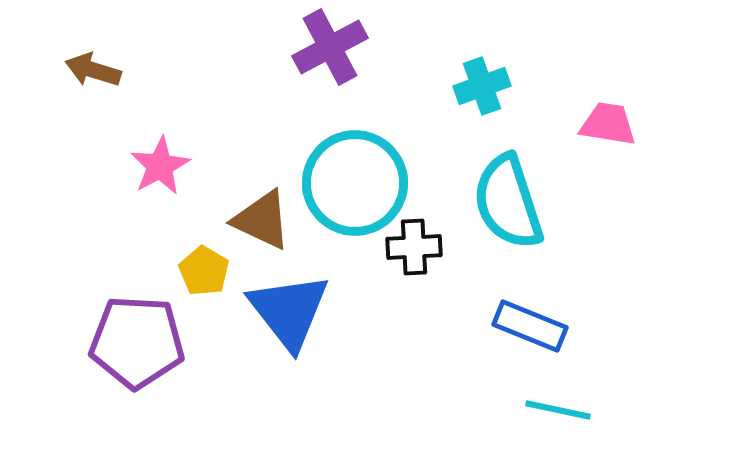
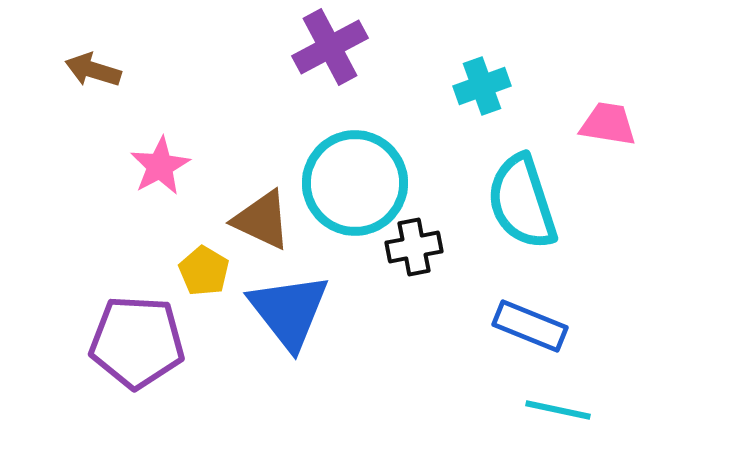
cyan semicircle: moved 14 px right
black cross: rotated 8 degrees counterclockwise
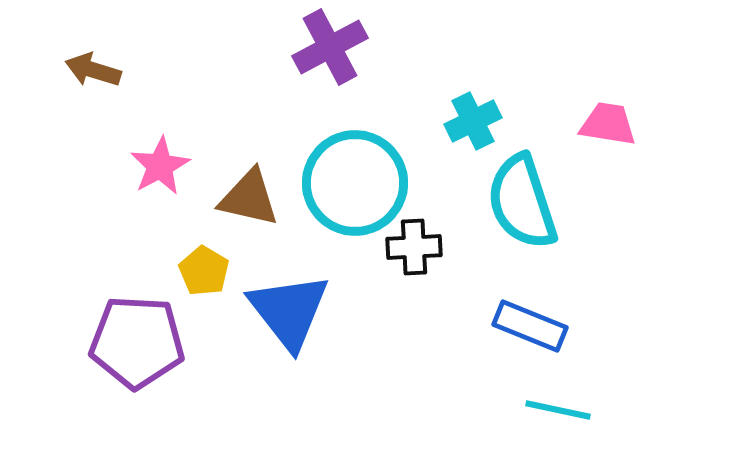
cyan cross: moved 9 px left, 35 px down; rotated 6 degrees counterclockwise
brown triangle: moved 13 px left, 22 px up; rotated 12 degrees counterclockwise
black cross: rotated 8 degrees clockwise
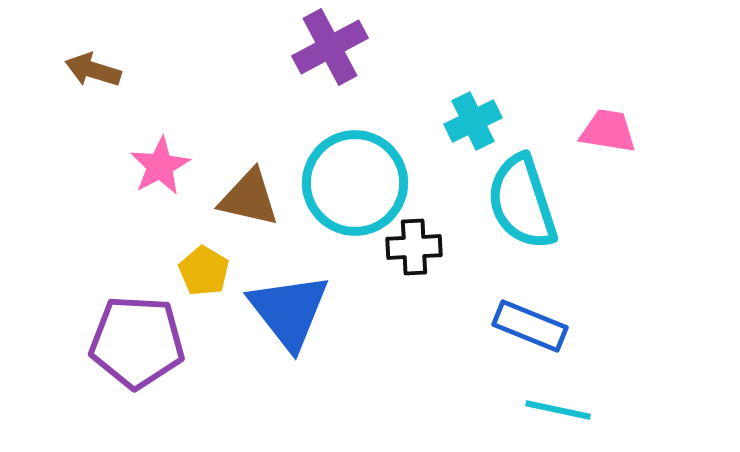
pink trapezoid: moved 7 px down
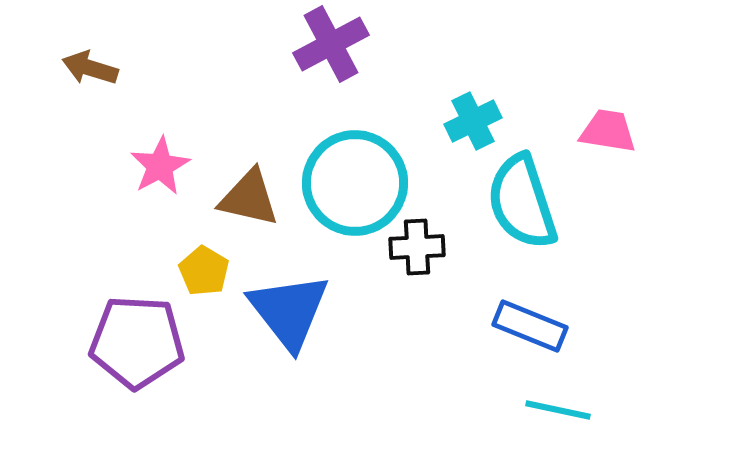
purple cross: moved 1 px right, 3 px up
brown arrow: moved 3 px left, 2 px up
black cross: moved 3 px right
